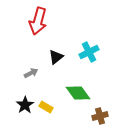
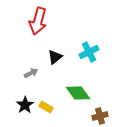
black triangle: moved 1 px left
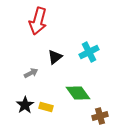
yellow rectangle: rotated 16 degrees counterclockwise
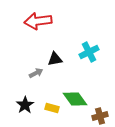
red arrow: rotated 68 degrees clockwise
black triangle: moved 2 px down; rotated 28 degrees clockwise
gray arrow: moved 5 px right
green diamond: moved 3 px left, 6 px down
yellow rectangle: moved 6 px right, 1 px down
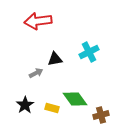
brown cross: moved 1 px right, 1 px up
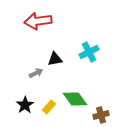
yellow rectangle: moved 3 px left, 1 px up; rotated 64 degrees counterclockwise
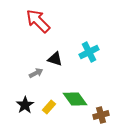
red arrow: rotated 52 degrees clockwise
black triangle: rotated 28 degrees clockwise
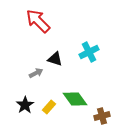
brown cross: moved 1 px right, 1 px down
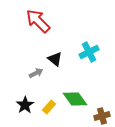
black triangle: rotated 21 degrees clockwise
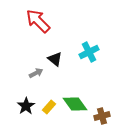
green diamond: moved 5 px down
black star: moved 1 px right, 1 px down
